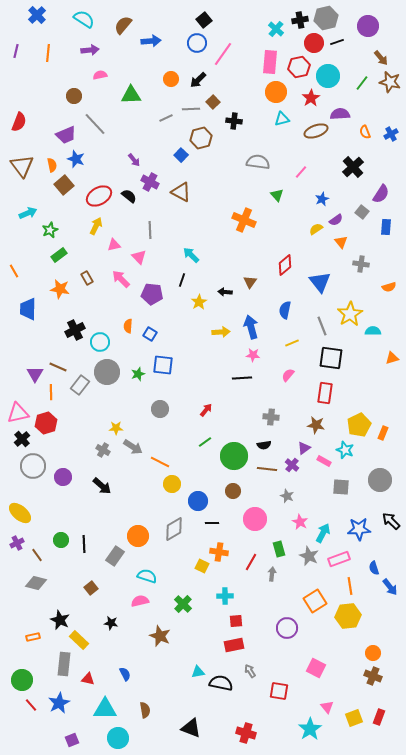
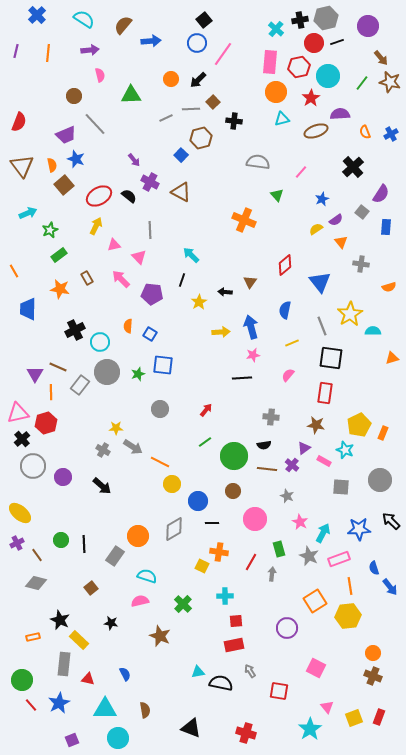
pink semicircle at (100, 75): rotated 88 degrees clockwise
pink star at (253, 355): rotated 16 degrees counterclockwise
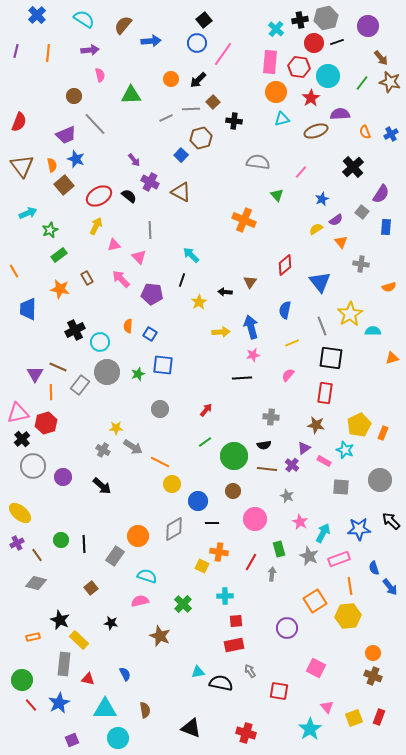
red hexagon at (299, 67): rotated 20 degrees clockwise
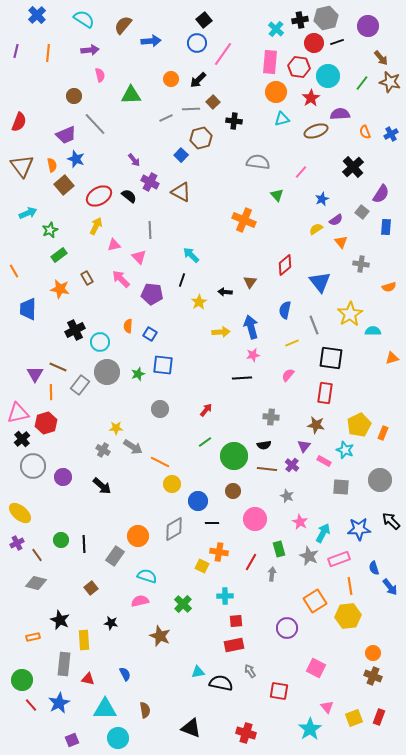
gray line at (322, 326): moved 8 px left, 1 px up
purple triangle at (304, 448): moved 2 px up; rotated 16 degrees counterclockwise
yellow rectangle at (79, 640): moved 5 px right; rotated 42 degrees clockwise
